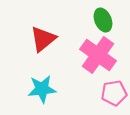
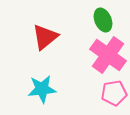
red triangle: moved 2 px right, 2 px up
pink cross: moved 10 px right
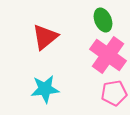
cyan star: moved 3 px right
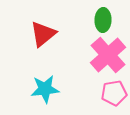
green ellipse: rotated 25 degrees clockwise
red triangle: moved 2 px left, 3 px up
pink cross: rotated 12 degrees clockwise
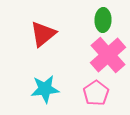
pink pentagon: moved 18 px left; rotated 25 degrees counterclockwise
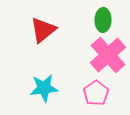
red triangle: moved 4 px up
cyan star: moved 1 px left, 1 px up
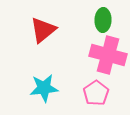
pink cross: rotated 33 degrees counterclockwise
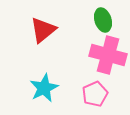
green ellipse: rotated 20 degrees counterclockwise
cyan star: rotated 20 degrees counterclockwise
pink pentagon: moved 1 px left, 1 px down; rotated 10 degrees clockwise
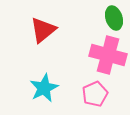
green ellipse: moved 11 px right, 2 px up
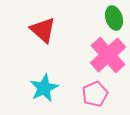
red triangle: rotated 40 degrees counterclockwise
pink cross: rotated 33 degrees clockwise
